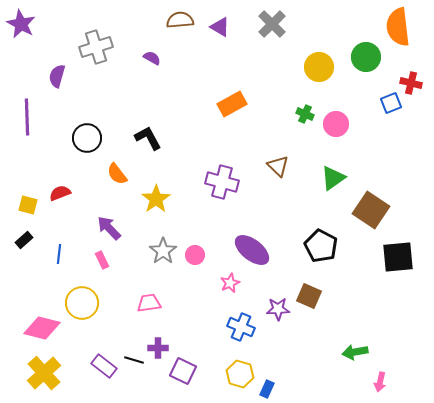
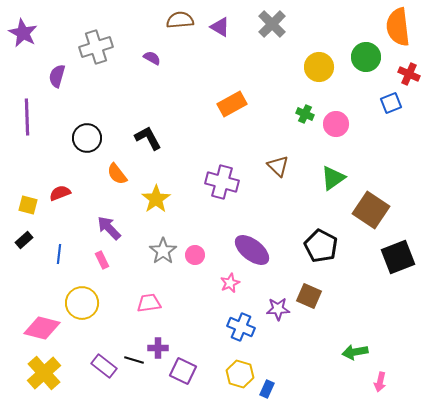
purple star at (21, 24): moved 2 px right, 9 px down
red cross at (411, 83): moved 2 px left, 9 px up; rotated 10 degrees clockwise
black square at (398, 257): rotated 16 degrees counterclockwise
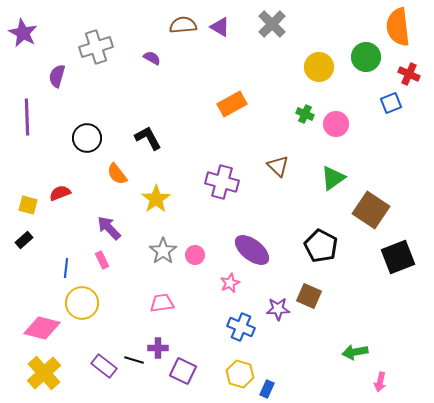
brown semicircle at (180, 20): moved 3 px right, 5 px down
blue line at (59, 254): moved 7 px right, 14 px down
pink trapezoid at (149, 303): moved 13 px right
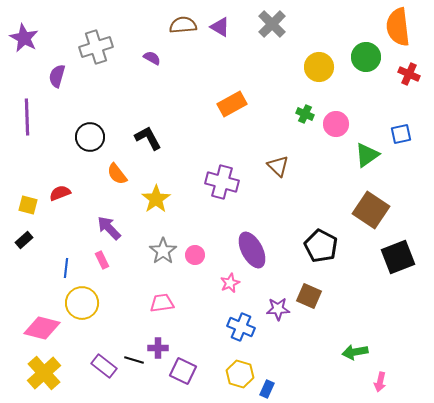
purple star at (23, 33): moved 1 px right, 5 px down
blue square at (391, 103): moved 10 px right, 31 px down; rotated 10 degrees clockwise
black circle at (87, 138): moved 3 px right, 1 px up
green triangle at (333, 178): moved 34 px right, 23 px up
purple ellipse at (252, 250): rotated 24 degrees clockwise
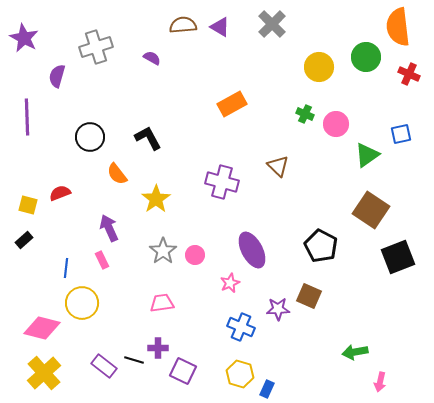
purple arrow at (109, 228): rotated 20 degrees clockwise
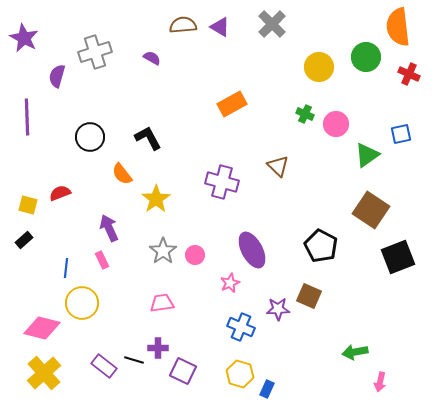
gray cross at (96, 47): moved 1 px left, 5 px down
orange semicircle at (117, 174): moved 5 px right
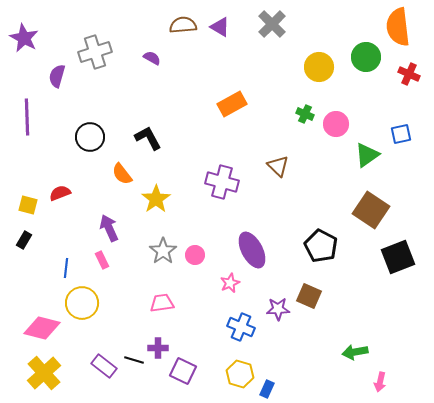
black rectangle at (24, 240): rotated 18 degrees counterclockwise
